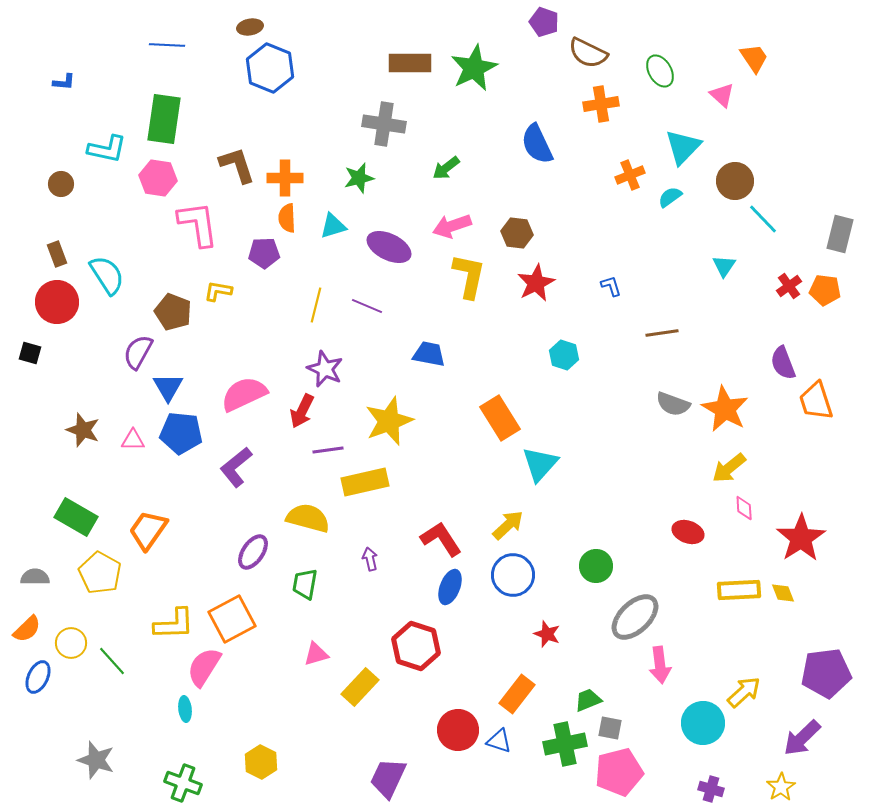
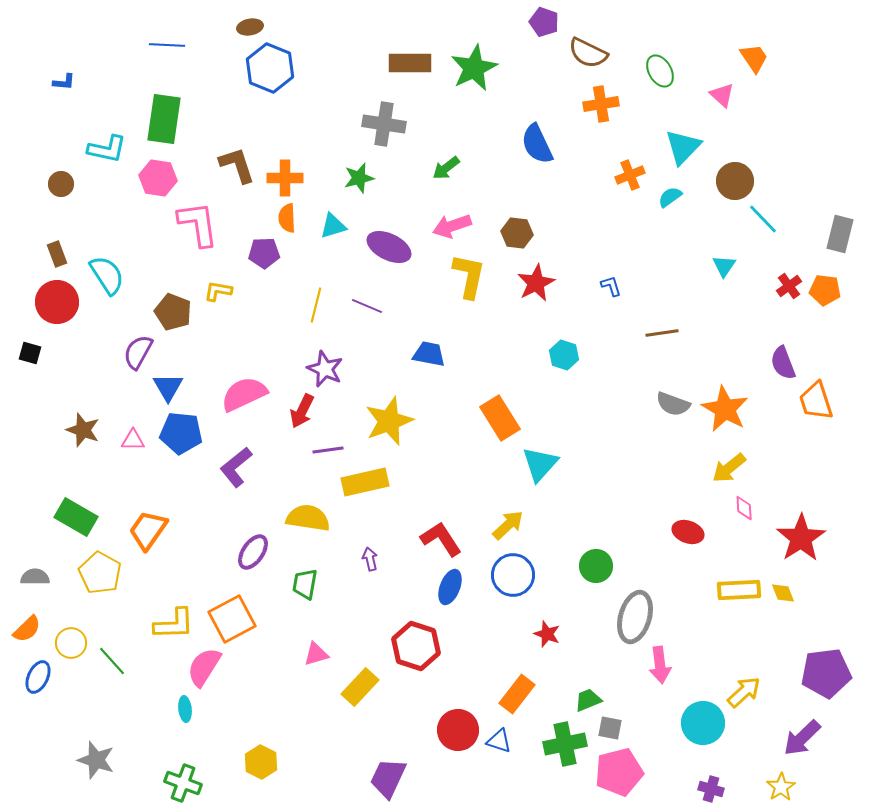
yellow semicircle at (308, 518): rotated 6 degrees counterclockwise
gray ellipse at (635, 617): rotated 30 degrees counterclockwise
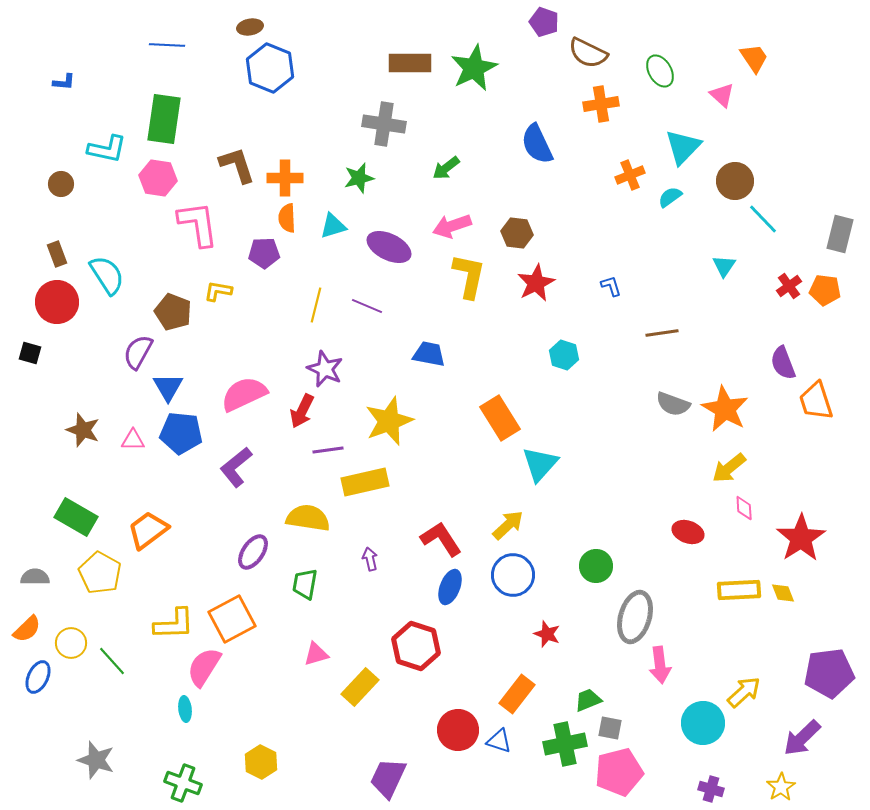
orange trapezoid at (148, 530): rotated 18 degrees clockwise
purple pentagon at (826, 673): moved 3 px right
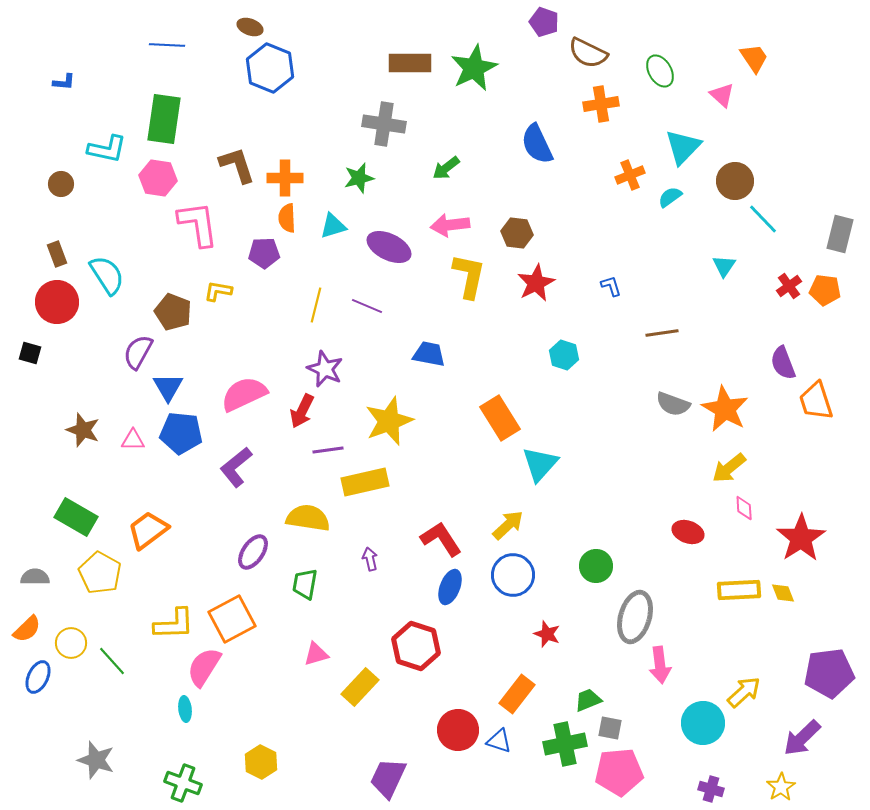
brown ellipse at (250, 27): rotated 30 degrees clockwise
pink arrow at (452, 226): moved 2 px left, 1 px up; rotated 12 degrees clockwise
pink pentagon at (619, 772): rotated 9 degrees clockwise
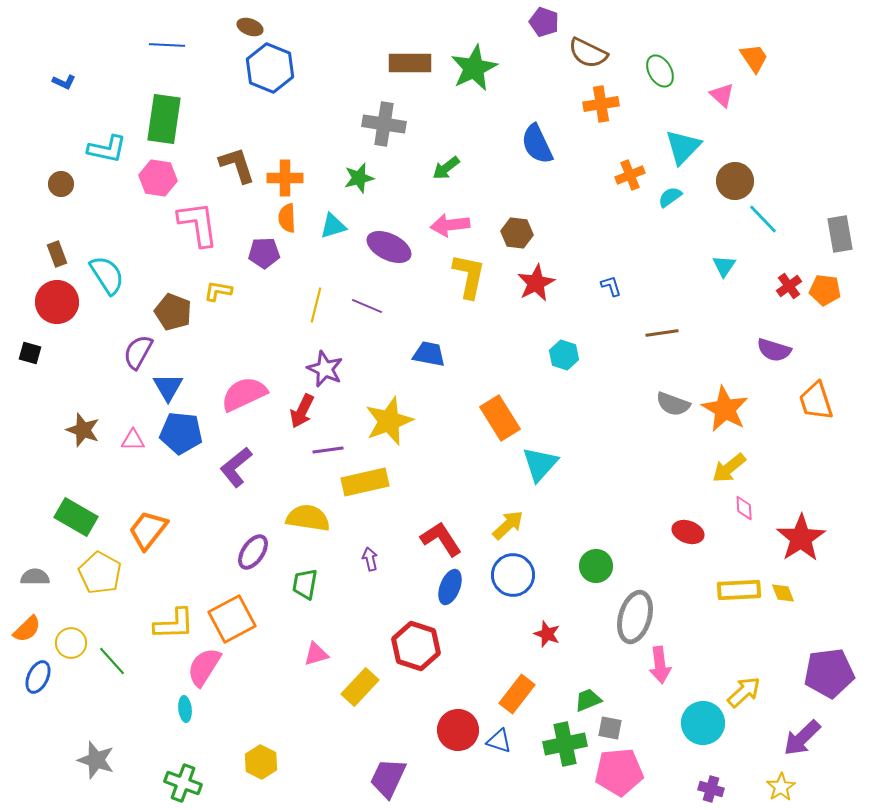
blue L-shape at (64, 82): rotated 20 degrees clockwise
gray rectangle at (840, 234): rotated 24 degrees counterclockwise
purple semicircle at (783, 363): moved 9 px left, 13 px up; rotated 52 degrees counterclockwise
orange trapezoid at (148, 530): rotated 15 degrees counterclockwise
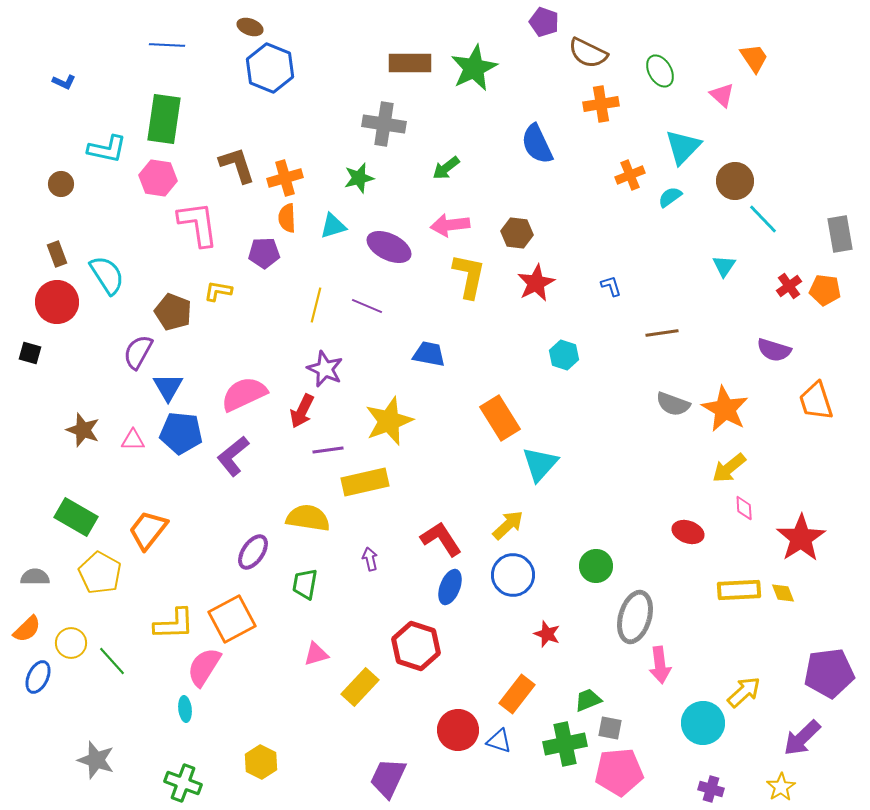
orange cross at (285, 178): rotated 16 degrees counterclockwise
purple L-shape at (236, 467): moved 3 px left, 11 px up
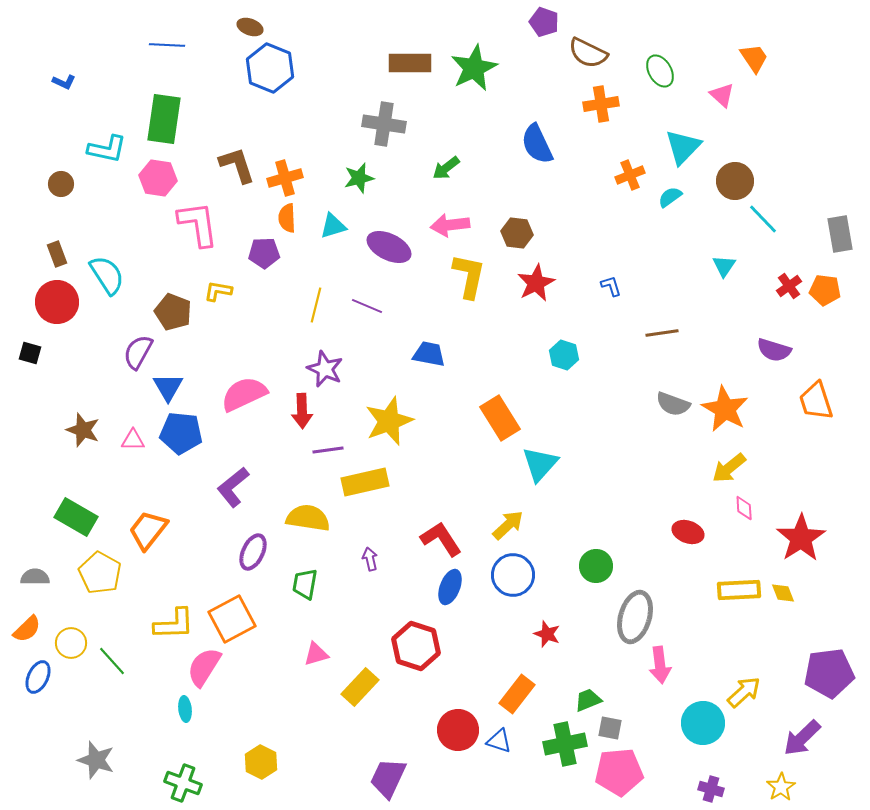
red arrow at (302, 411): rotated 28 degrees counterclockwise
purple L-shape at (233, 456): moved 31 px down
purple ellipse at (253, 552): rotated 9 degrees counterclockwise
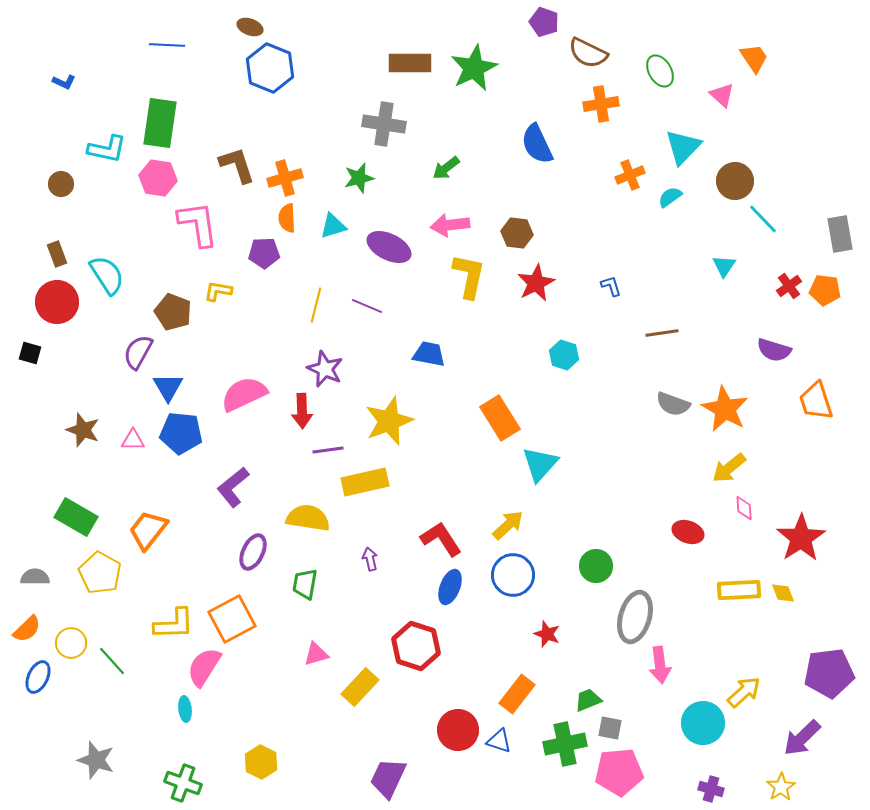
green rectangle at (164, 119): moved 4 px left, 4 px down
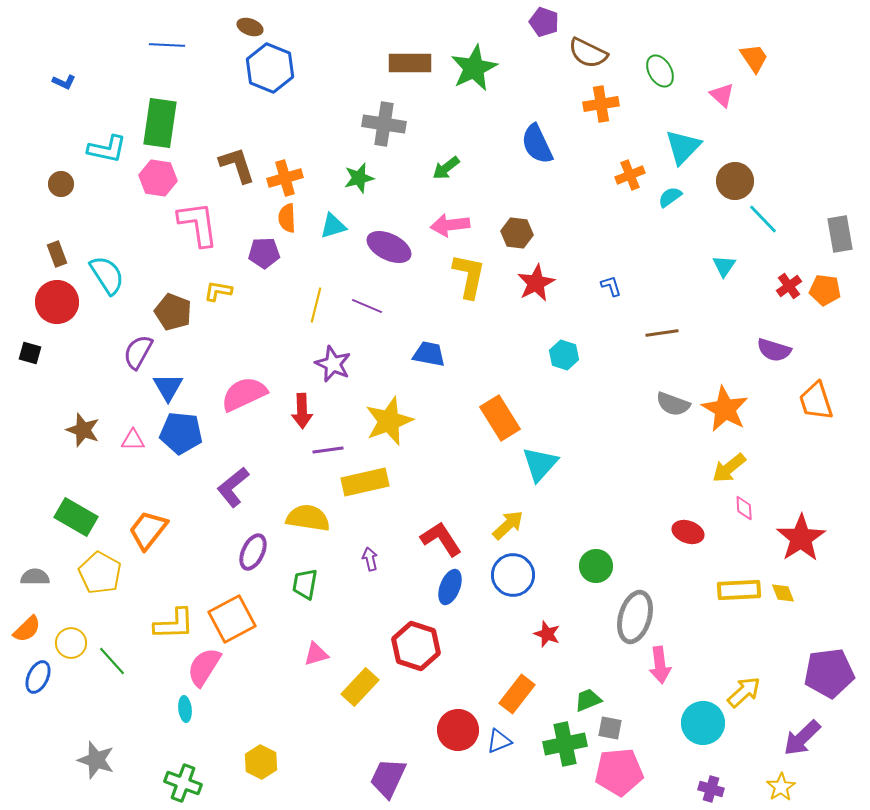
purple star at (325, 369): moved 8 px right, 5 px up
blue triangle at (499, 741): rotated 40 degrees counterclockwise
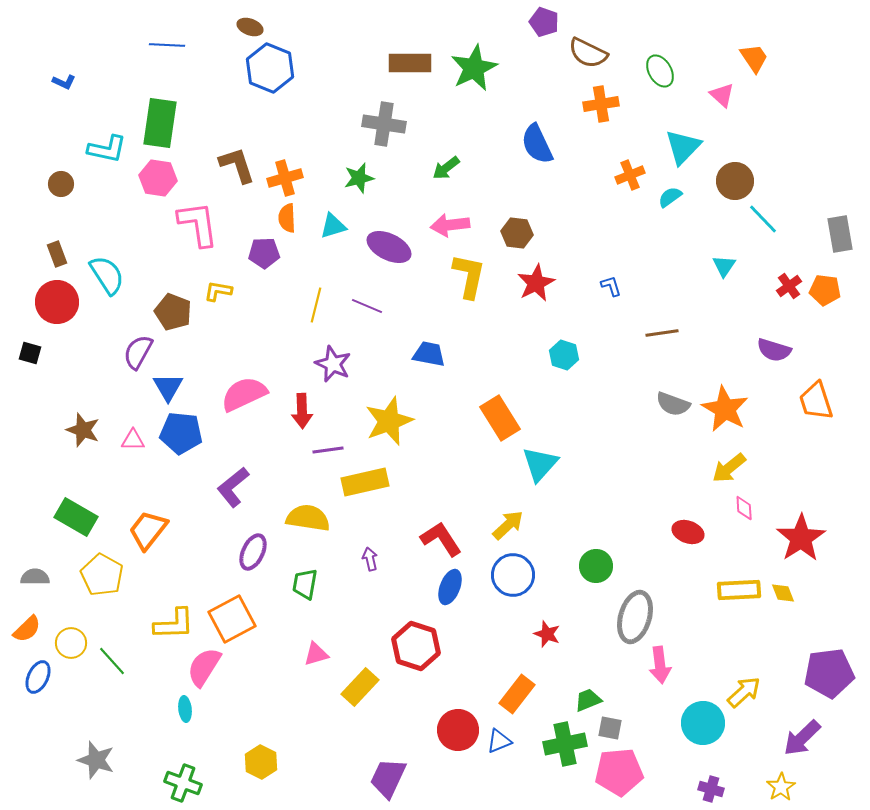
yellow pentagon at (100, 573): moved 2 px right, 2 px down
